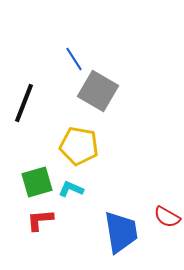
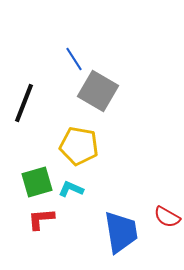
red L-shape: moved 1 px right, 1 px up
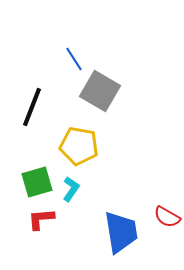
gray square: moved 2 px right
black line: moved 8 px right, 4 px down
cyan L-shape: rotated 100 degrees clockwise
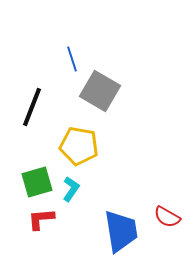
blue line: moved 2 px left; rotated 15 degrees clockwise
blue trapezoid: moved 1 px up
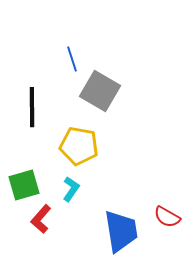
black line: rotated 21 degrees counterclockwise
green square: moved 13 px left, 3 px down
red L-shape: rotated 44 degrees counterclockwise
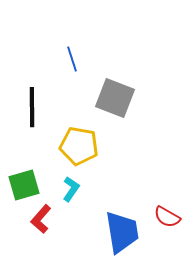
gray square: moved 15 px right, 7 px down; rotated 9 degrees counterclockwise
blue trapezoid: moved 1 px right, 1 px down
